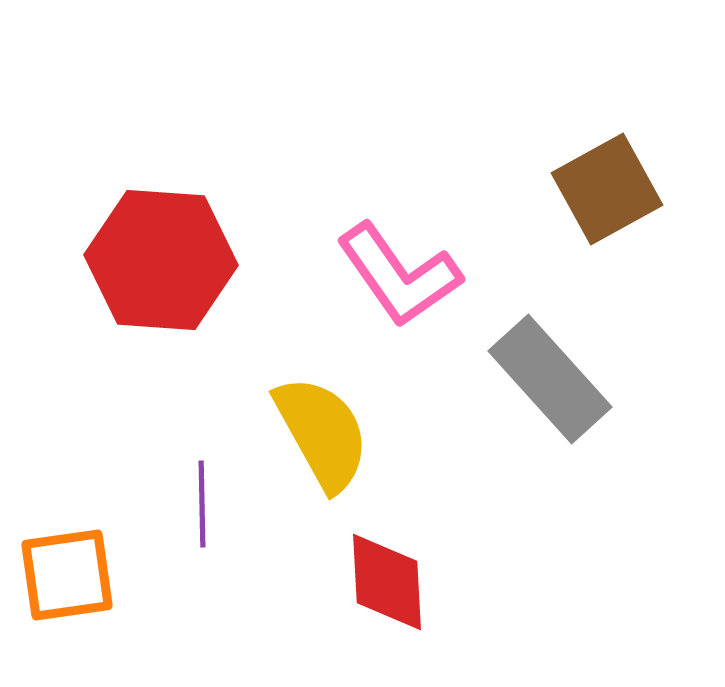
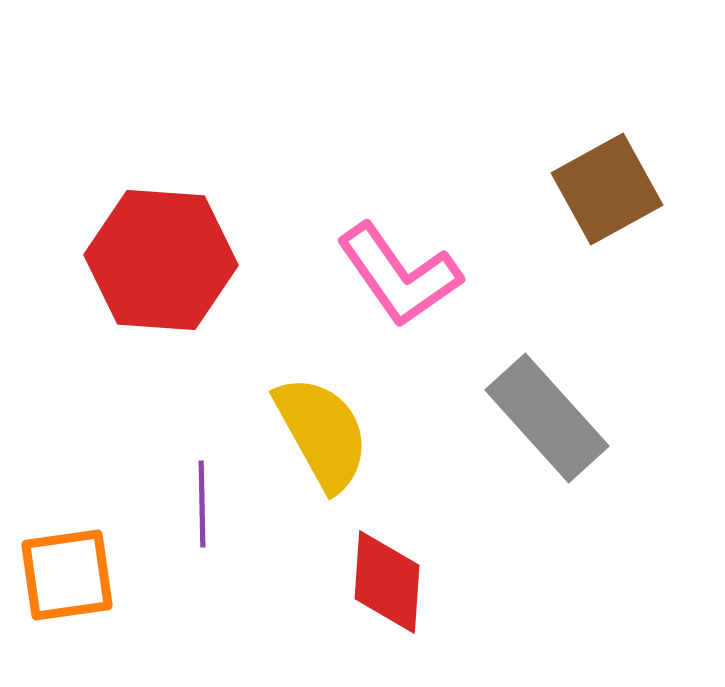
gray rectangle: moved 3 px left, 39 px down
red diamond: rotated 7 degrees clockwise
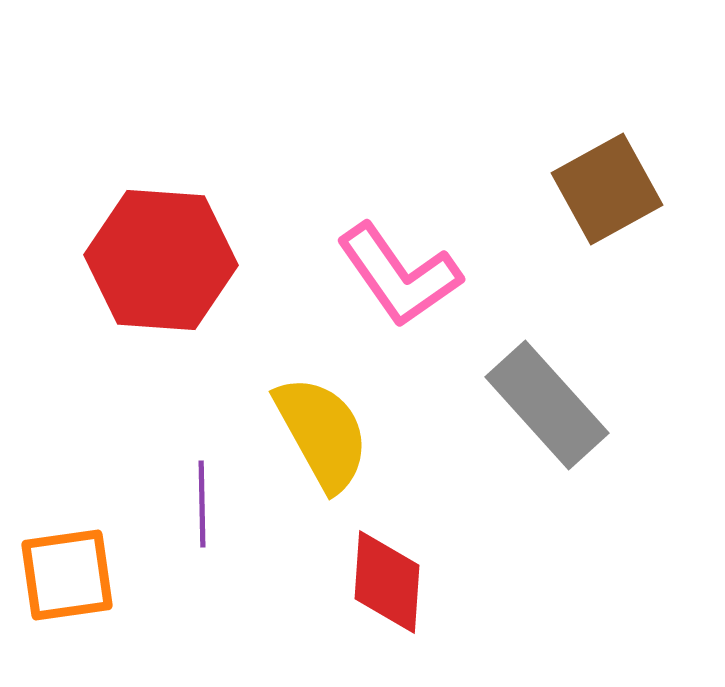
gray rectangle: moved 13 px up
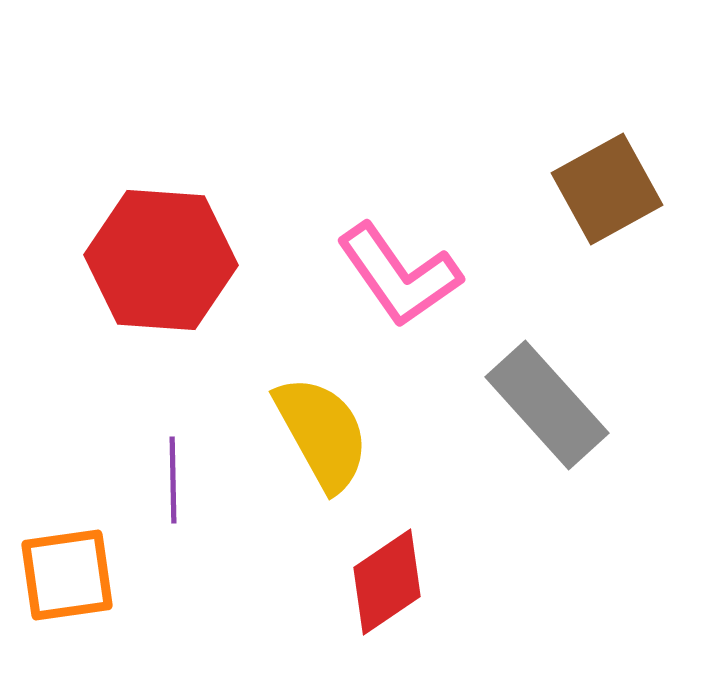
purple line: moved 29 px left, 24 px up
red diamond: rotated 52 degrees clockwise
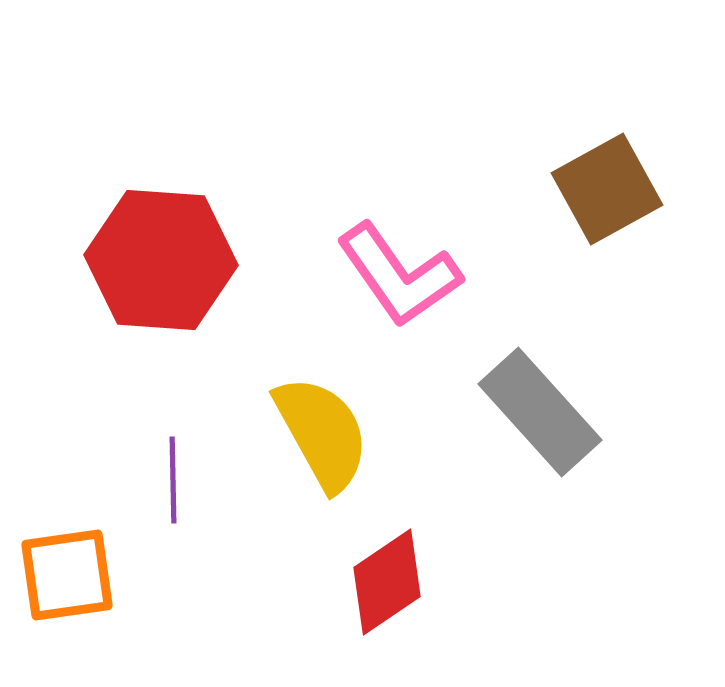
gray rectangle: moved 7 px left, 7 px down
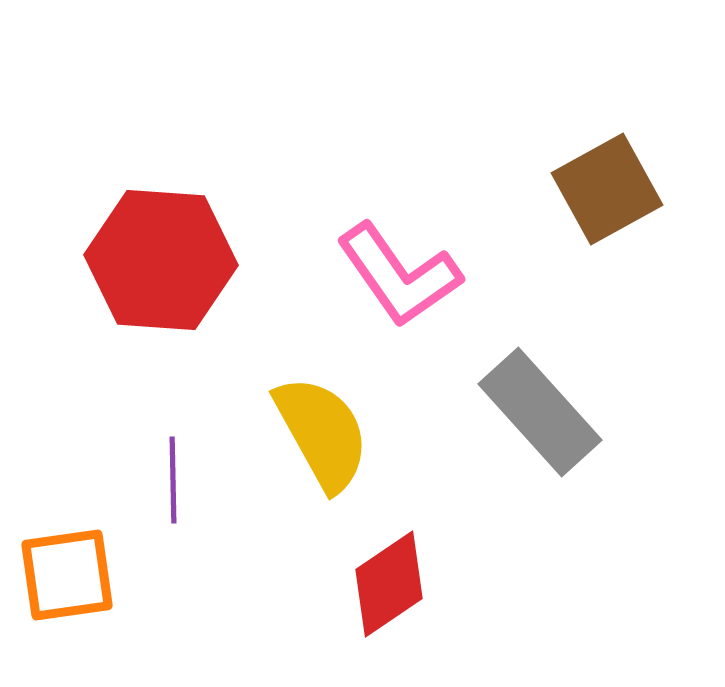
red diamond: moved 2 px right, 2 px down
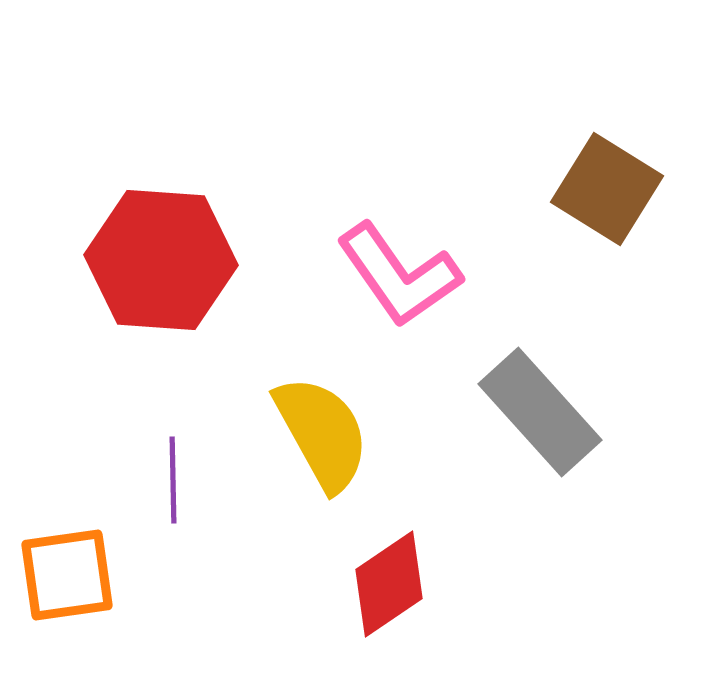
brown square: rotated 29 degrees counterclockwise
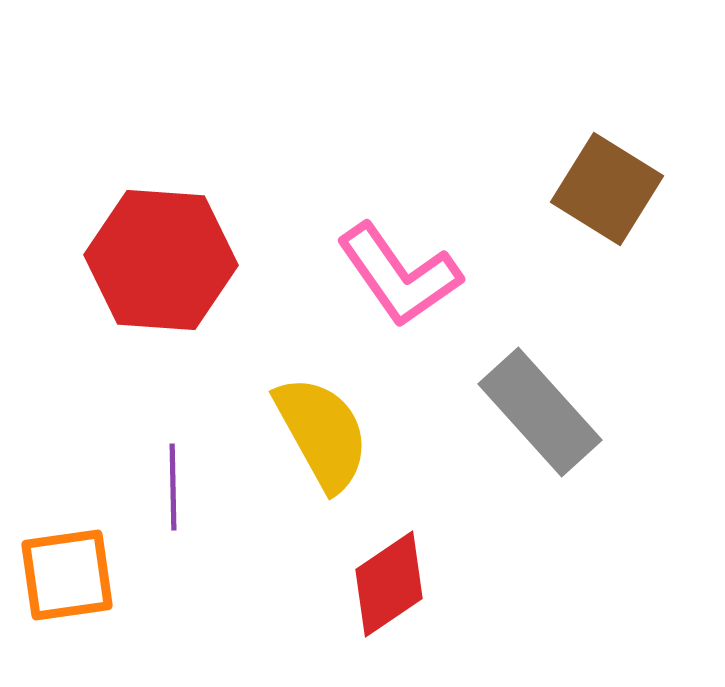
purple line: moved 7 px down
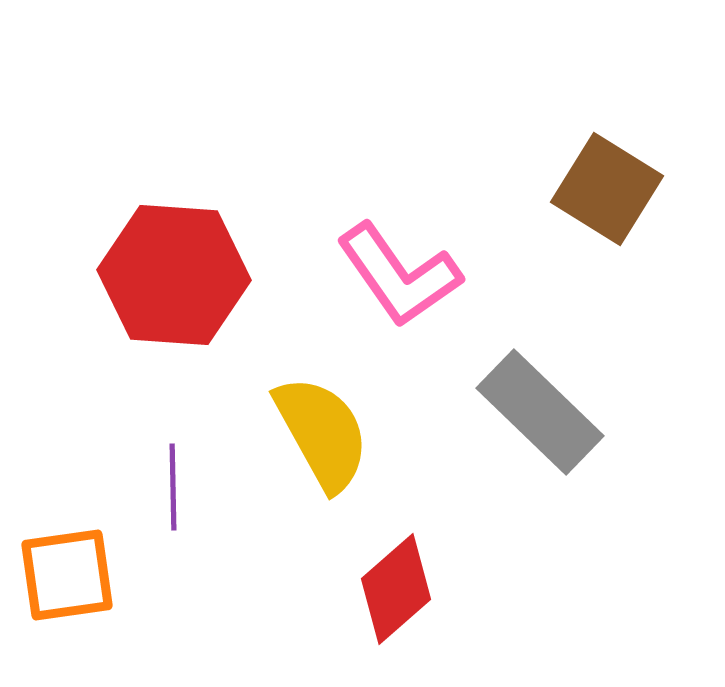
red hexagon: moved 13 px right, 15 px down
gray rectangle: rotated 4 degrees counterclockwise
red diamond: moved 7 px right, 5 px down; rotated 7 degrees counterclockwise
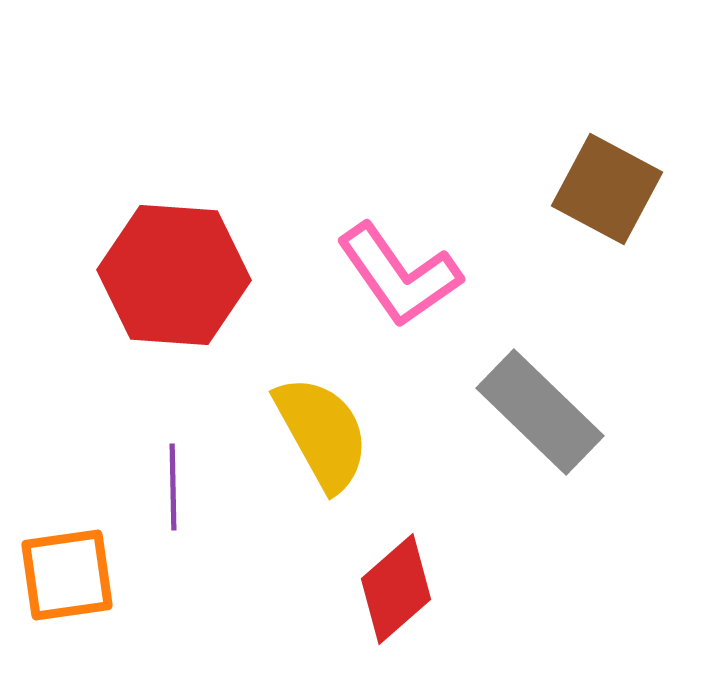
brown square: rotated 4 degrees counterclockwise
